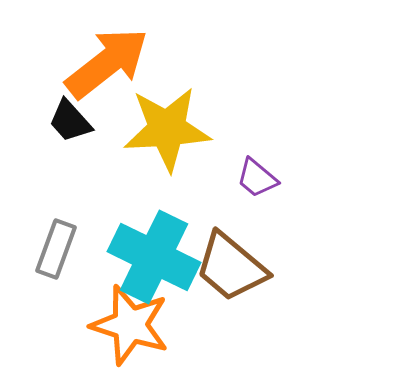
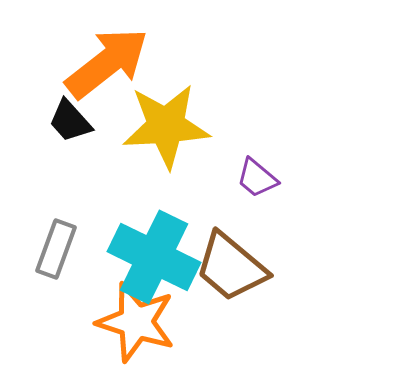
yellow star: moved 1 px left, 3 px up
orange star: moved 6 px right, 3 px up
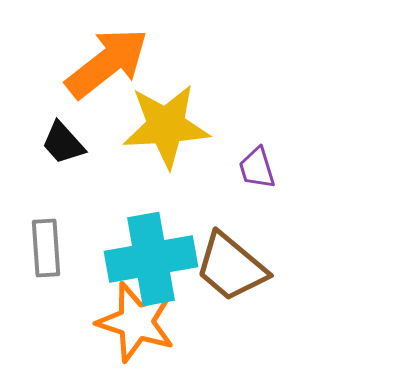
black trapezoid: moved 7 px left, 22 px down
purple trapezoid: moved 10 px up; rotated 33 degrees clockwise
gray rectangle: moved 10 px left, 1 px up; rotated 24 degrees counterclockwise
cyan cross: moved 3 px left, 2 px down; rotated 36 degrees counterclockwise
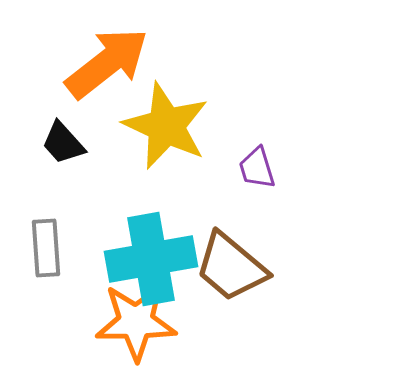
yellow star: rotated 28 degrees clockwise
orange star: rotated 18 degrees counterclockwise
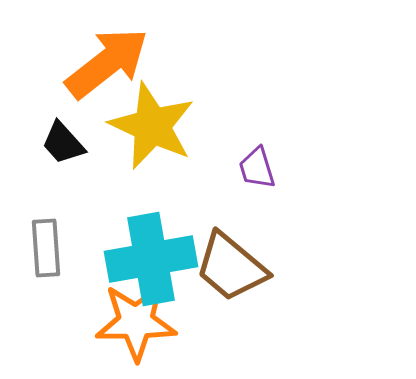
yellow star: moved 14 px left
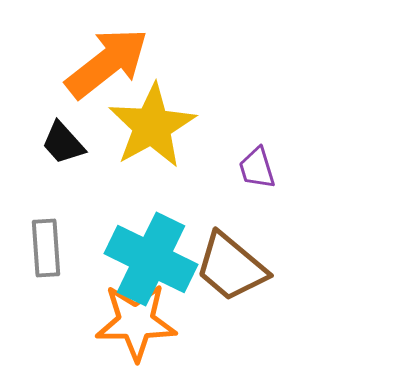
yellow star: rotated 18 degrees clockwise
cyan cross: rotated 36 degrees clockwise
